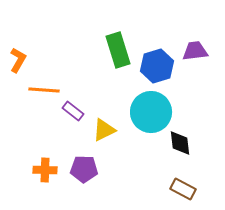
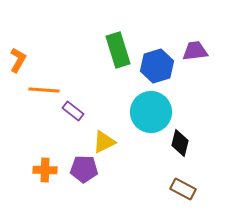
yellow triangle: moved 12 px down
black diamond: rotated 20 degrees clockwise
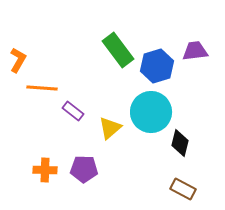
green rectangle: rotated 20 degrees counterclockwise
orange line: moved 2 px left, 2 px up
yellow triangle: moved 6 px right, 14 px up; rotated 15 degrees counterclockwise
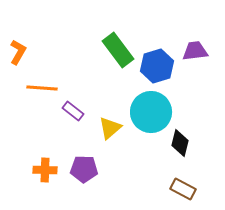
orange L-shape: moved 8 px up
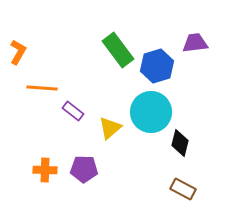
purple trapezoid: moved 8 px up
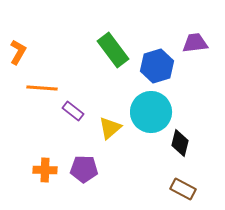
green rectangle: moved 5 px left
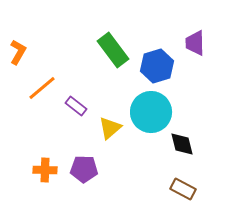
purple trapezoid: rotated 84 degrees counterclockwise
orange line: rotated 44 degrees counterclockwise
purple rectangle: moved 3 px right, 5 px up
black diamond: moved 2 px right, 1 px down; rotated 28 degrees counterclockwise
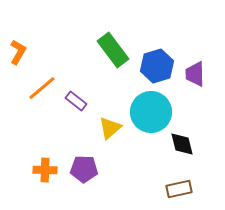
purple trapezoid: moved 31 px down
purple rectangle: moved 5 px up
brown rectangle: moved 4 px left; rotated 40 degrees counterclockwise
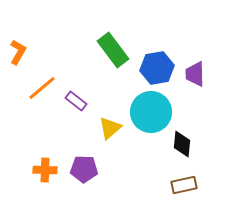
blue hexagon: moved 2 px down; rotated 8 degrees clockwise
black diamond: rotated 20 degrees clockwise
brown rectangle: moved 5 px right, 4 px up
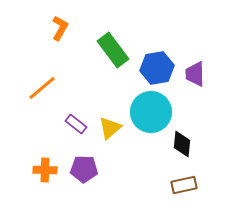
orange L-shape: moved 42 px right, 24 px up
purple rectangle: moved 23 px down
